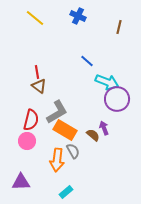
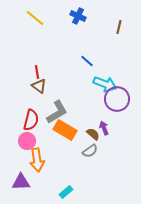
cyan arrow: moved 2 px left, 2 px down
brown semicircle: moved 1 px up
gray semicircle: moved 17 px right; rotated 84 degrees clockwise
orange arrow: moved 20 px left; rotated 15 degrees counterclockwise
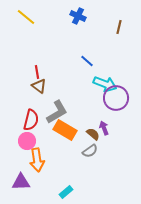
yellow line: moved 9 px left, 1 px up
purple circle: moved 1 px left, 1 px up
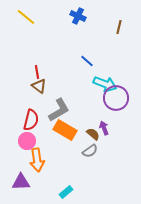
gray L-shape: moved 2 px right, 2 px up
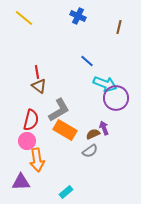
yellow line: moved 2 px left, 1 px down
brown semicircle: rotated 64 degrees counterclockwise
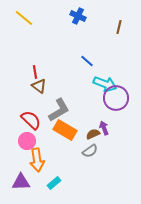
red line: moved 2 px left
red semicircle: rotated 60 degrees counterclockwise
cyan rectangle: moved 12 px left, 9 px up
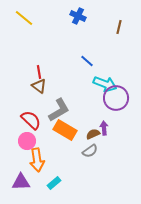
red line: moved 4 px right
purple arrow: rotated 16 degrees clockwise
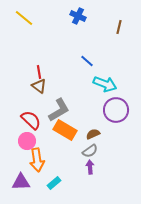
purple circle: moved 12 px down
purple arrow: moved 14 px left, 39 px down
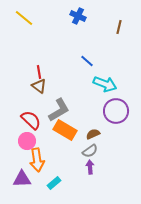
purple circle: moved 1 px down
purple triangle: moved 1 px right, 3 px up
